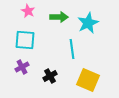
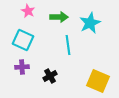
cyan star: moved 2 px right
cyan square: moved 2 px left; rotated 20 degrees clockwise
cyan line: moved 4 px left, 4 px up
purple cross: rotated 24 degrees clockwise
yellow square: moved 10 px right, 1 px down
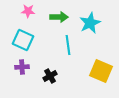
pink star: rotated 24 degrees counterclockwise
yellow square: moved 3 px right, 10 px up
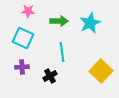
green arrow: moved 4 px down
cyan square: moved 2 px up
cyan line: moved 6 px left, 7 px down
yellow square: rotated 20 degrees clockwise
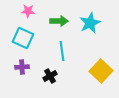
cyan line: moved 1 px up
